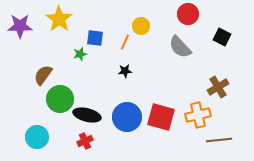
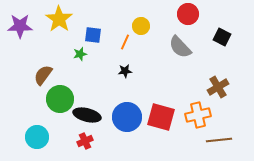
blue square: moved 2 px left, 3 px up
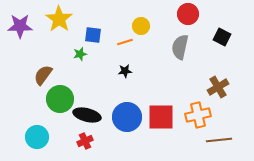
orange line: rotated 49 degrees clockwise
gray semicircle: rotated 55 degrees clockwise
red square: rotated 16 degrees counterclockwise
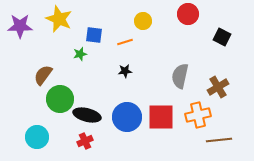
yellow star: rotated 12 degrees counterclockwise
yellow circle: moved 2 px right, 5 px up
blue square: moved 1 px right
gray semicircle: moved 29 px down
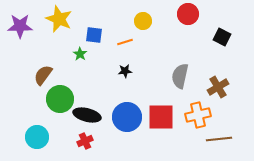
green star: rotated 24 degrees counterclockwise
brown line: moved 1 px up
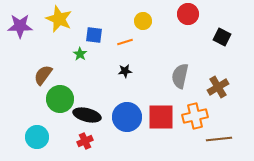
orange cross: moved 3 px left, 1 px down
